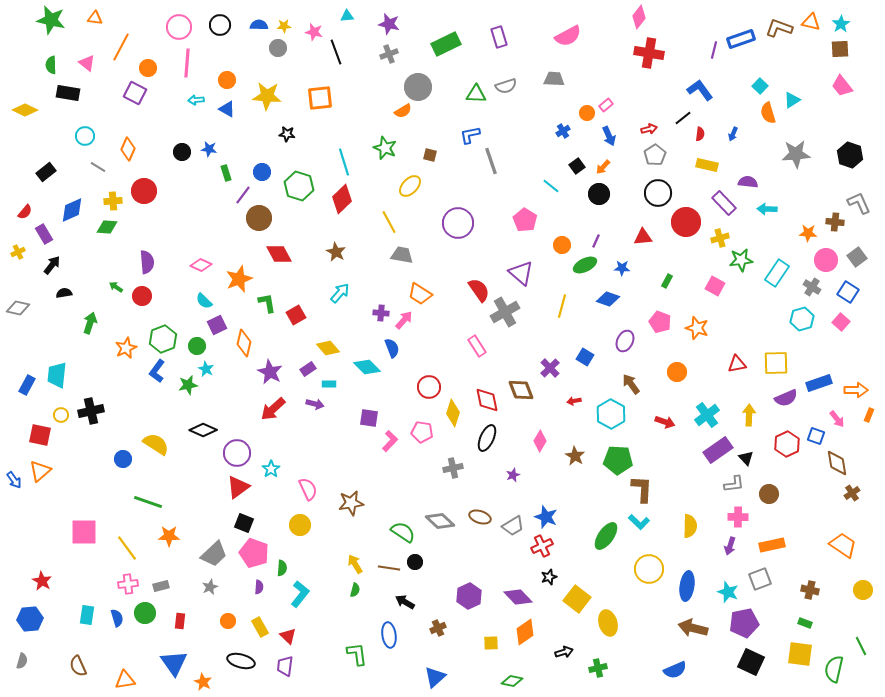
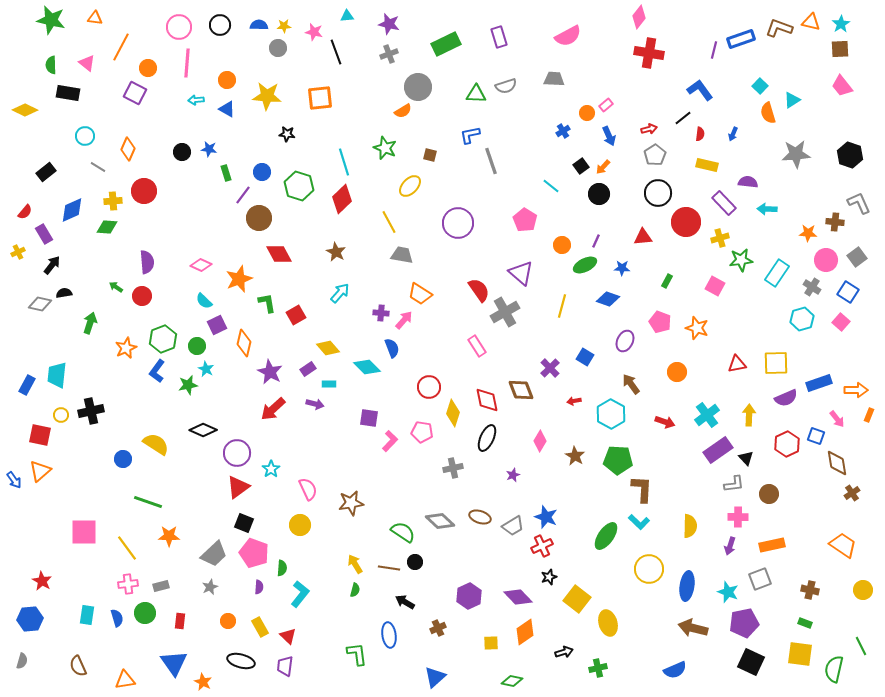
black square at (577, 166): moved 4 px right
gray diamond at (18, 308): moved 22 px right, 4 px up
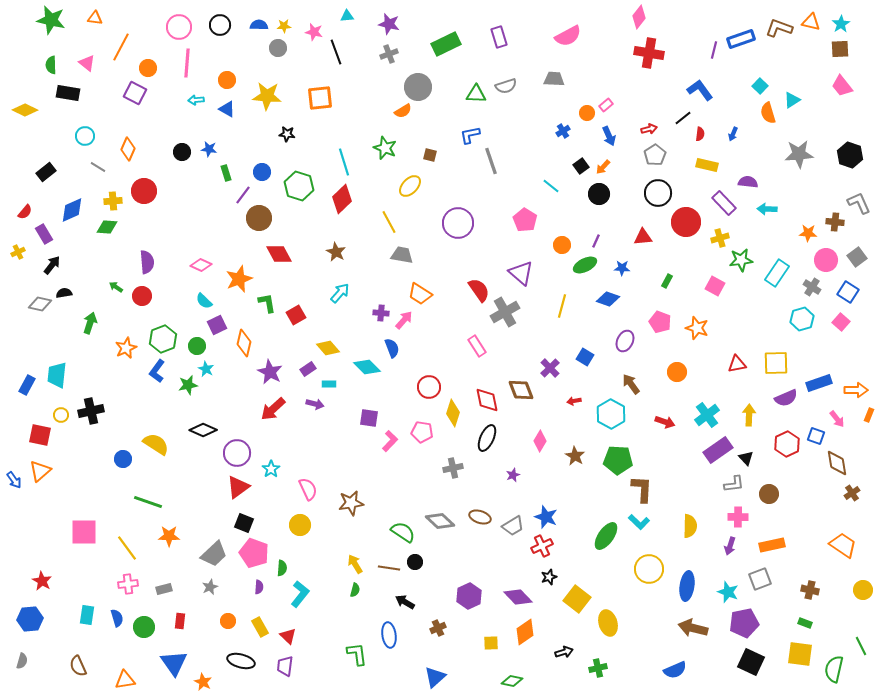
gray star at (796, 154): moved 3 px right
gray rectangle at (161, 586): moved 3 px right, 3 px down
green circle at (145, 613): moved 1 px left, 14 px down
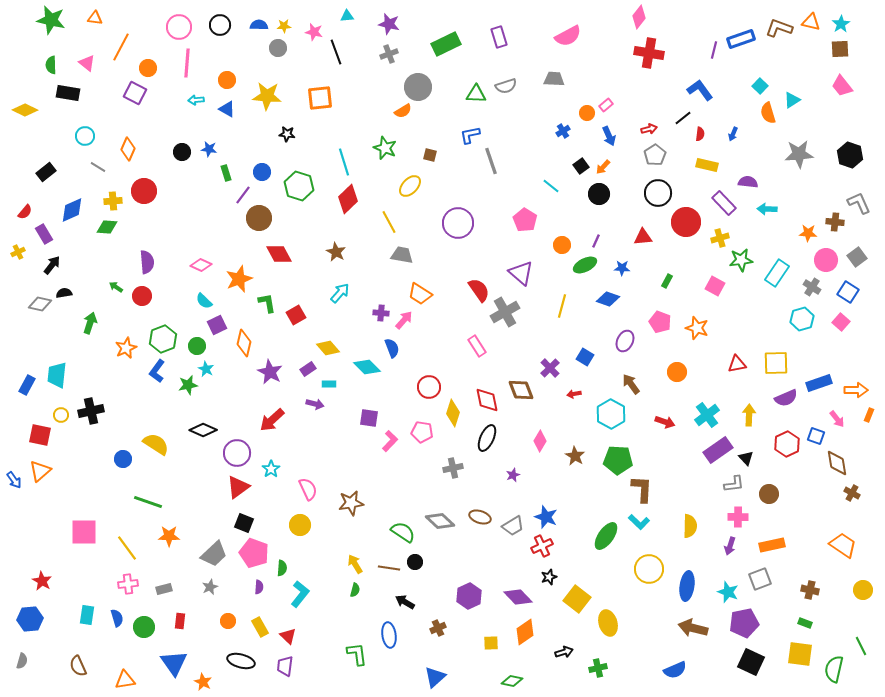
red diamond at (342, 199): moved 6 px right
red arrow at (574, 401): moved 7 px up
red arrow at (273, 409): moved 1 px left, 11 px down
brown cross at (852, 493): rotated 28 degrees counterclockwise
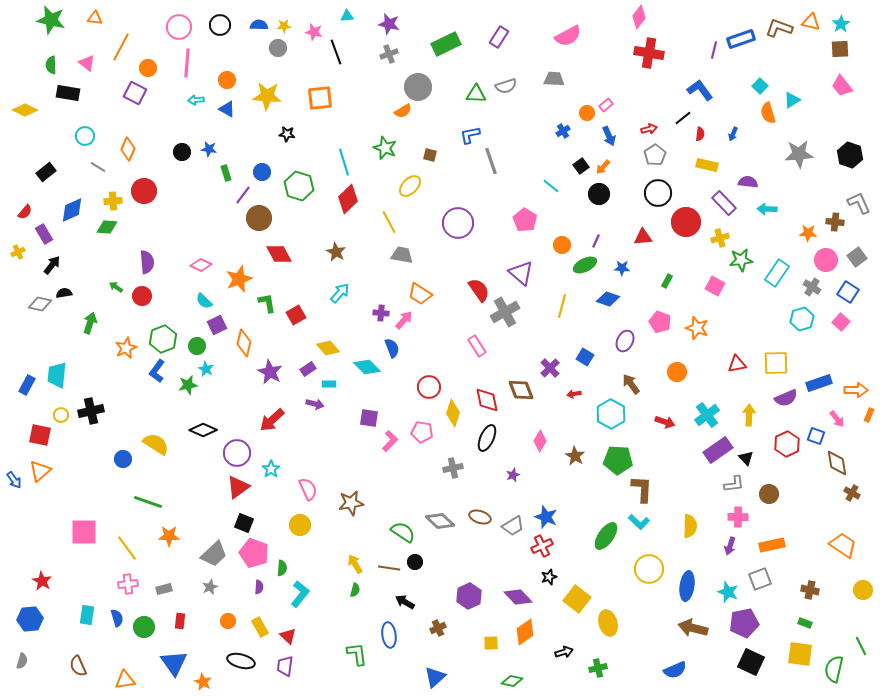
purple rectangle at (499, 37): rotated 50 degrees clockwise
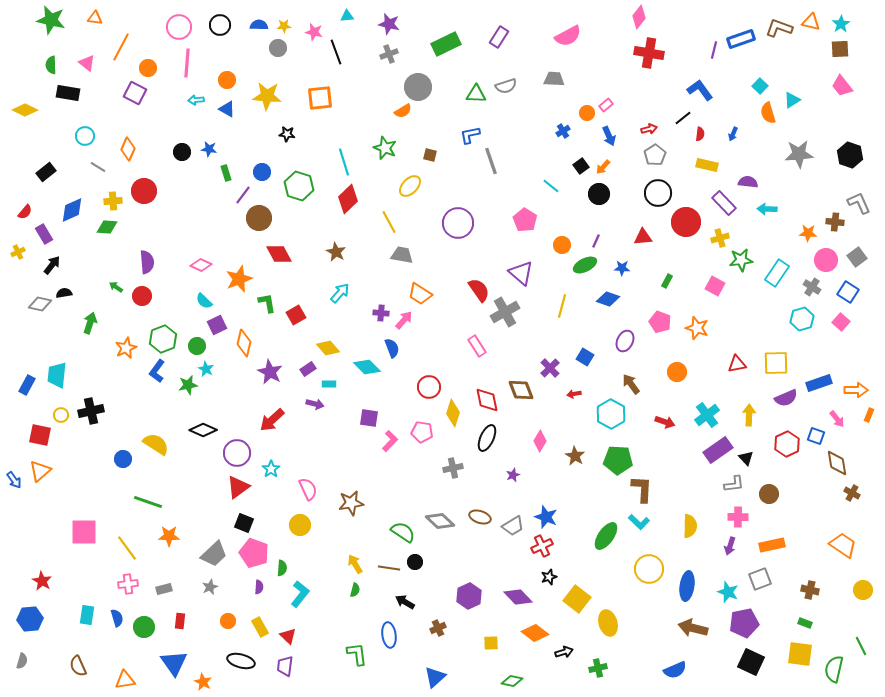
orange diamond at (525, 632): moved 10 px right, 1 px down; rotated 72 degrees clockwise
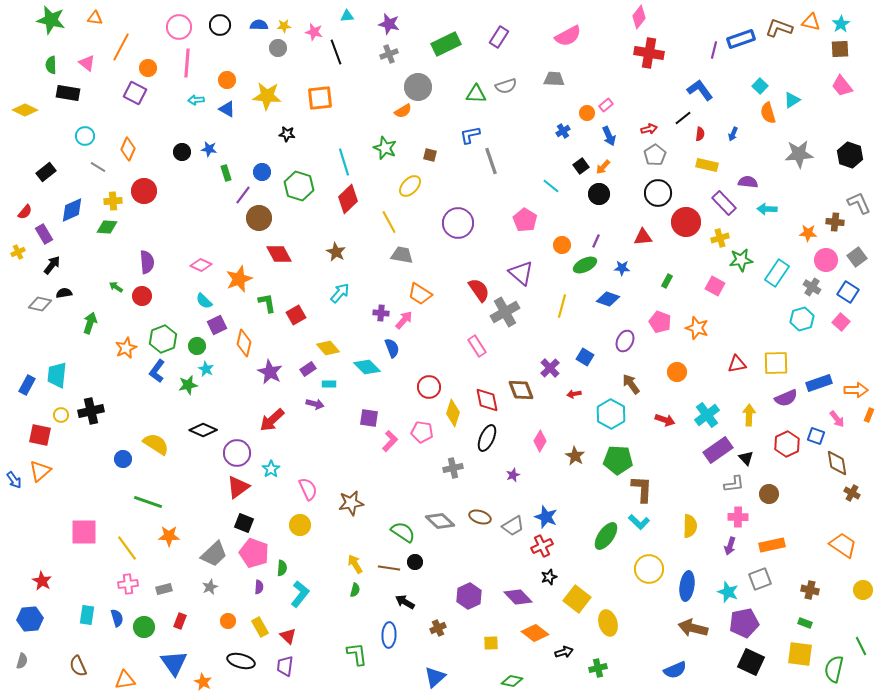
red arrow at (665, 422): moved 2 px up
red rectangle at (180, 621): rotated 14 degrees clockwise
blue ellipse at (389, 635): rotated 10 degrees clockwise
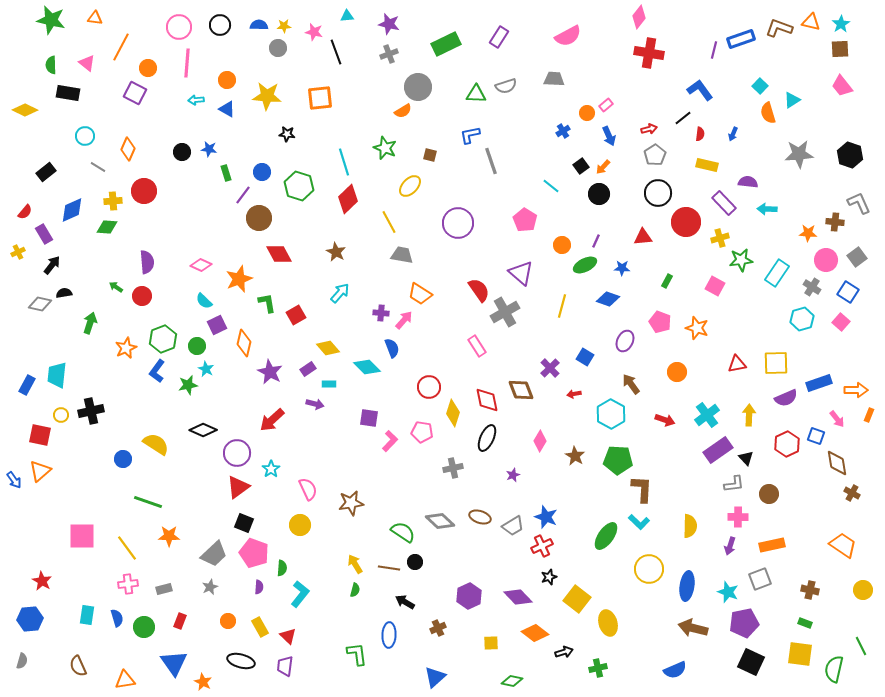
pink square at (84, 532): moved 2 px left, 4 px down
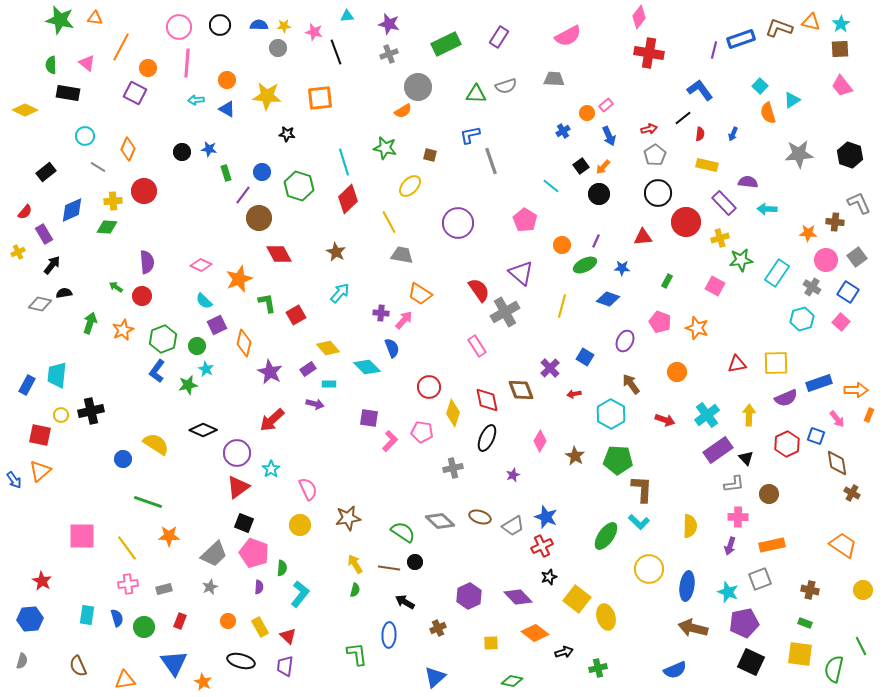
green star at (51, 20): moved 9 px right
green star at (385, 148): rotated 10 degrees counterclockwise
orange star at (126, 348): moved 3 px left, 18 px up
brown star at (351, 503): moved 3 px left, 15 px down
yellow ellipse at (608, 623): moved 2 px left, 6 px up
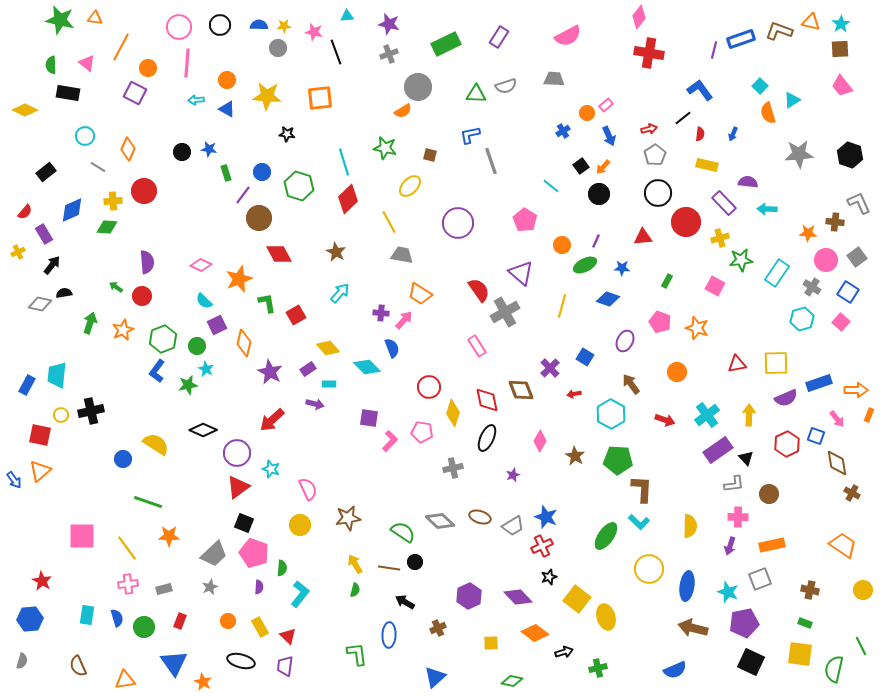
brown L-shape at (779, 28): moved 3 px down
cyan star at (271, 469): rotated 18 degrees counterclockwise
